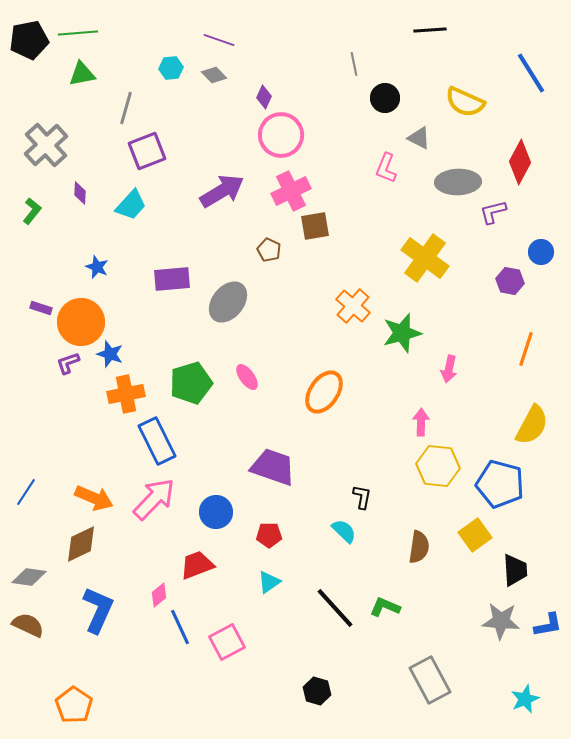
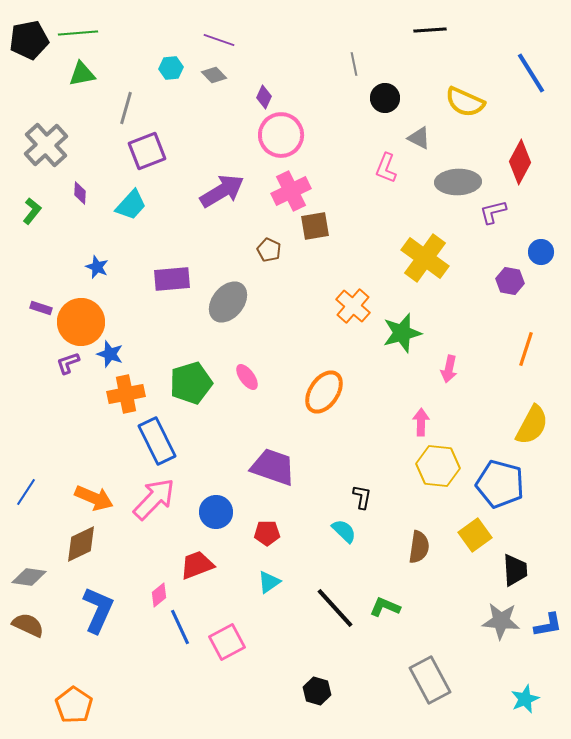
red pentagon at (269, 535): moved 2 px left, 2 px up
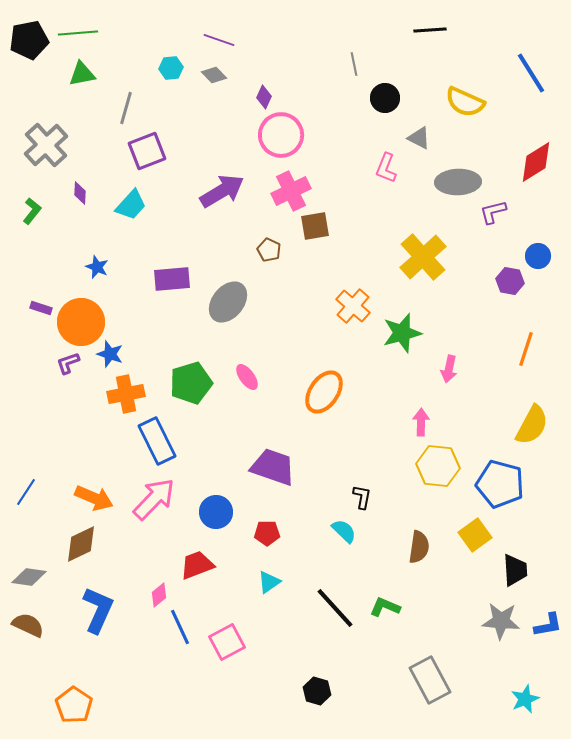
red diamond at (520, 162): moved 16 px right; rotated 30 degrees clockwise
blue circle at (541, 252): moved 3 px left, 4 px down
yellow cross at (425, 258): moved 2 px left, 1 px up; rotated 12 degrees clockwise
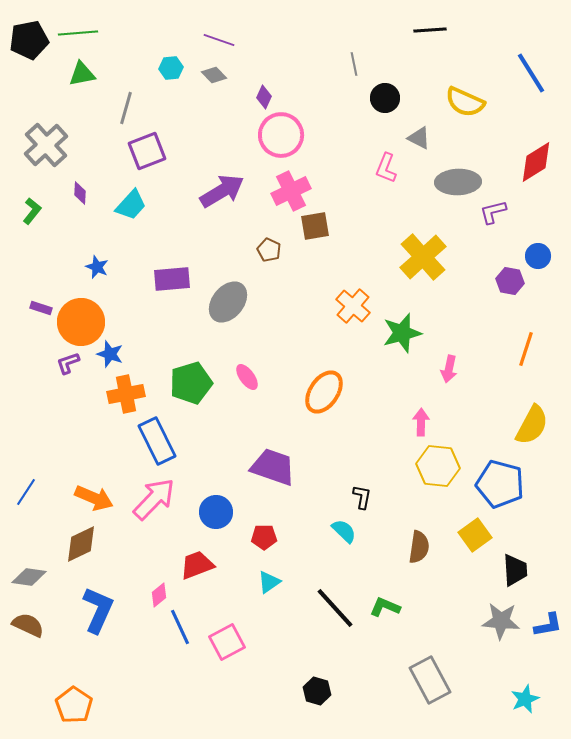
red pentagon at (267, 533): moved 3 px left, 4 px down
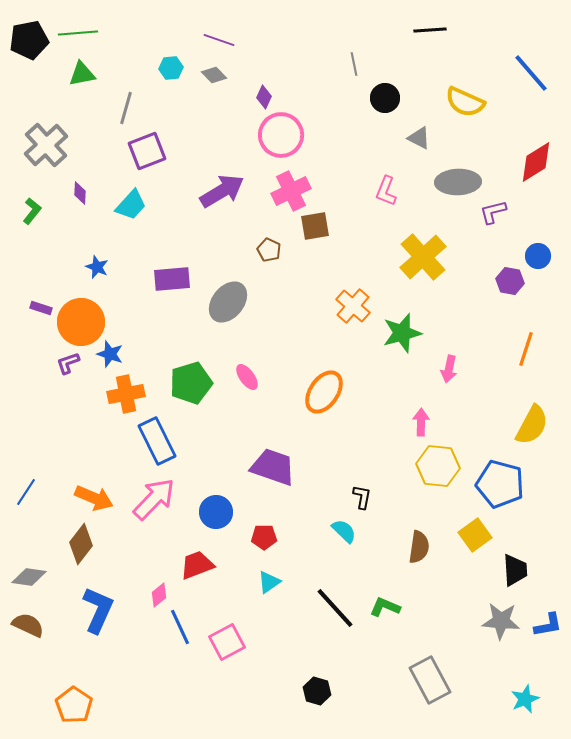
blue line at (531, 73): rotated 9 degrees counterclockwise
pink L-shape at (386, 168): moved 23 px down
brown diamond at (81, 544): rotated 27 degrees counterclockwise
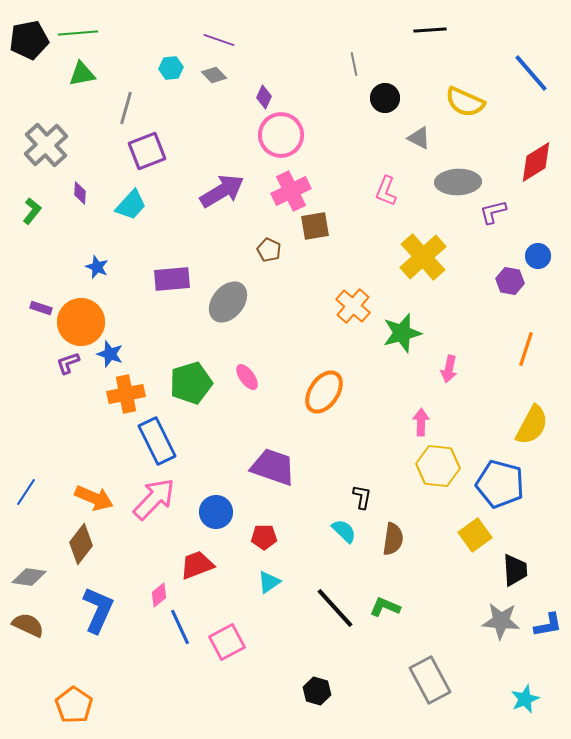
brown semicircle at (419, 547): moved 26 px left, 8 px up
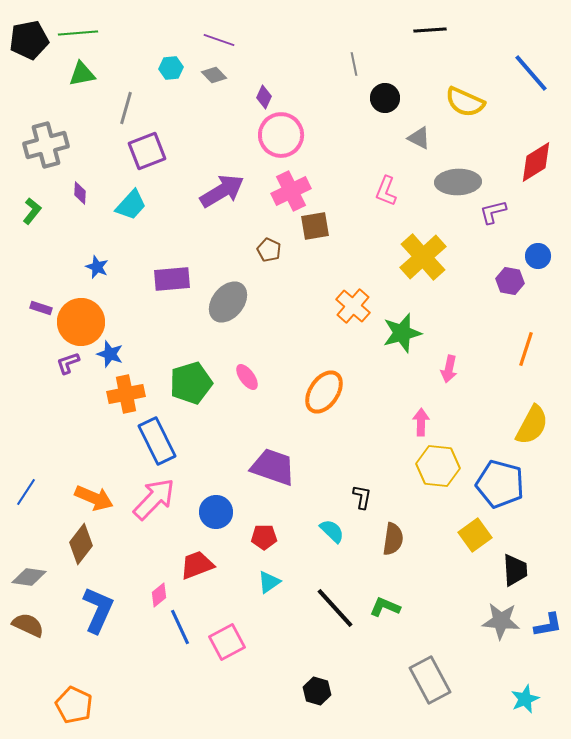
gray cross at (46, 145): rotated 27 degrees clockwise
cyan semicircle at (344, 531): moved 12 px left
orange pentagon at (74, 705): rotated 9 degrees counterclockwise
